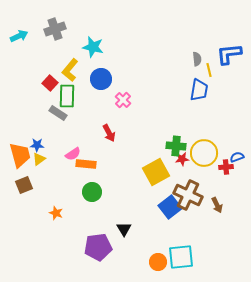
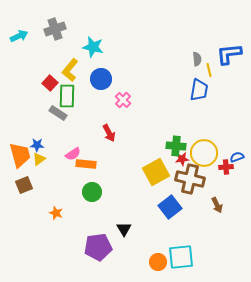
brown cross: moved 2 px right, 16 px up; rotated 12 degrees counterclockwise
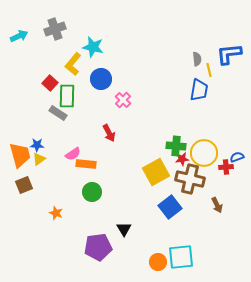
yellow L-shape: moved 3 px right, 6 px up
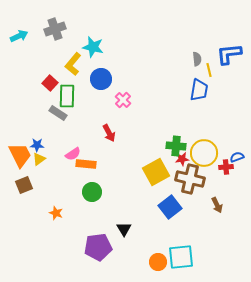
orange trapezoid: rotated 12 degrees counterclockwise
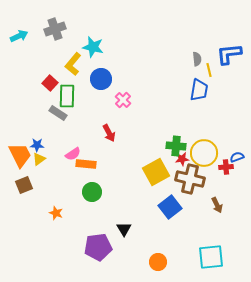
cyan square: moved 30 px right
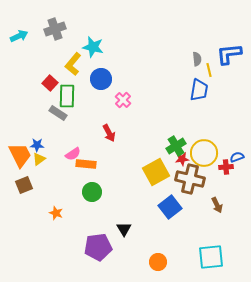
green cross: rotated 36 degrees counterclockwise
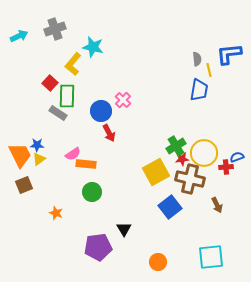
blue circle: moved 32 px down
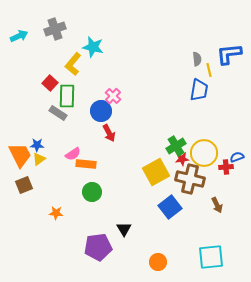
pink cross: moved 10 px left, 4 px up
orange star: rotated 16 degrees counterclockwise
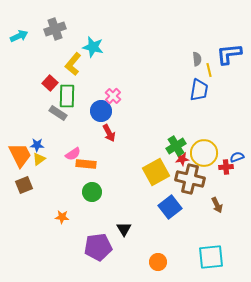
orange star: moved 6 px right, 4 px down
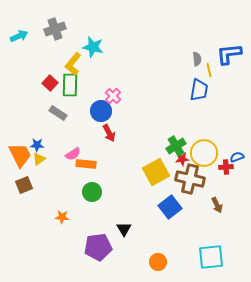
green rectangle: moved 3 px right, 11 px up
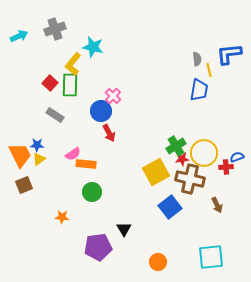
gray rectangle: moved 3 px left, 2 px down
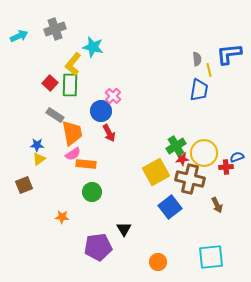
orange trapezoid: moved 52 px right, 22 px up; rotated 16 degrees clockwise
